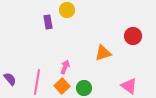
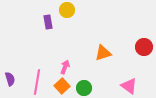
red circle: moved 11 px right, 11 px down
purple semicircle: rotated 24 degrees clockwise
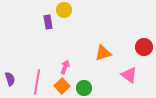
yellow circle: moved 3 px left
pink triangle: moved 11 px up
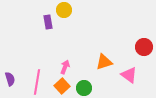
orange triangle: moved 1 px right, 9 px down
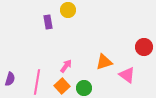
yellow circle: moved 4 px right
pink arrow: moved 1 px right, 1 px up; rotated 16 degrees clockwise
pink triangle: moved 2 px left
purple semicircle: rotated 32 degrees clockwise
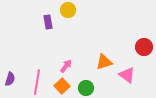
green circle: moved 2 px right
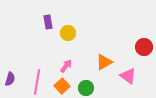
yellow circle: moved 23 px down
orange triangle: rotated 12 degrees counterclockwise
pink triangle: moved 1 px right, 1 px down
